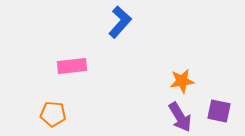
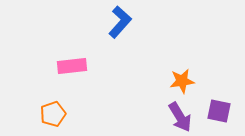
orange pentagon: rotated 25 degrees counterclockwise
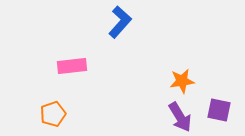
purple square: moved 1 px up
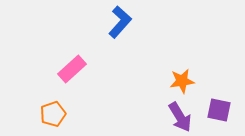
pink rectangle: moved 3 px down; rotated 36 degrees counterclockwise
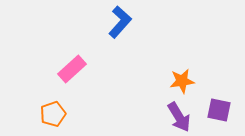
purple arrow: moved 1 px left
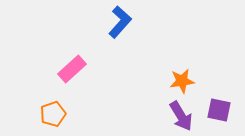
purple arrow: moved 2 px right, 1 px up
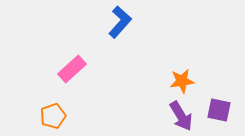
orange pentagon: moved 2 px down
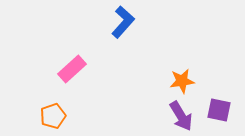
blue L-shape: moved 3 px right
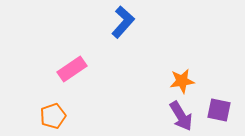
pink rectangle: rotated 8 degrees clockwise
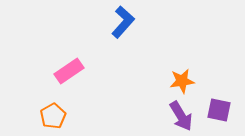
pink rectangle: moved 3 px left, 2 px down
orange pentagon: rotated 10 degrees counterclockwise
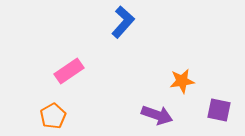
purple arrow: moved 24 px left, 1 px up; rotated 40 degrees counterclockwise
